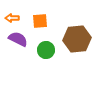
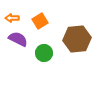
orange square: rotated 28 degrees counterclockwise
green circle: moved 2 px left, 3 px down
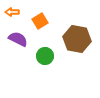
orange arrow: moved 6 px up
brown hexagon: rotated 16 degrees clockwise
green circle: moved 1 px right, 3 px down
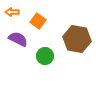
orange square: moved 2 px left; rotated 21 degrees counterclockwise
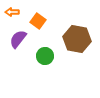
purple semicircle: rotated 78 degrees counterclockwise
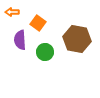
orange square: moved 2 px down
purple semicircle: moved 2 px right, 1 px down; rotated 42 degrees counterclockwise
green circle: moved 4 px up
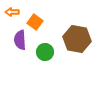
orange square: moved 3 px left, 1 px up
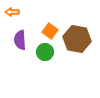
orange square: moved 15 px right, 9 px down
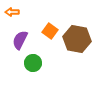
purple semicircle: rotated 30 degrees clockwise
green circle: moved 12 px left, 11 px down
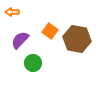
purple semicircle: rotated 18 degrees clockwise
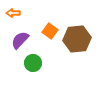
orange arrow: moved 1 px right, 1 px down
brown hexagon: rotated 16 degrees counterclockwise
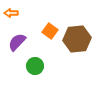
orange arrow: moved 2 px left
purple semicircle: moved 3 px left, 2 px down
green circle: moved 2 px right, 3 px down
